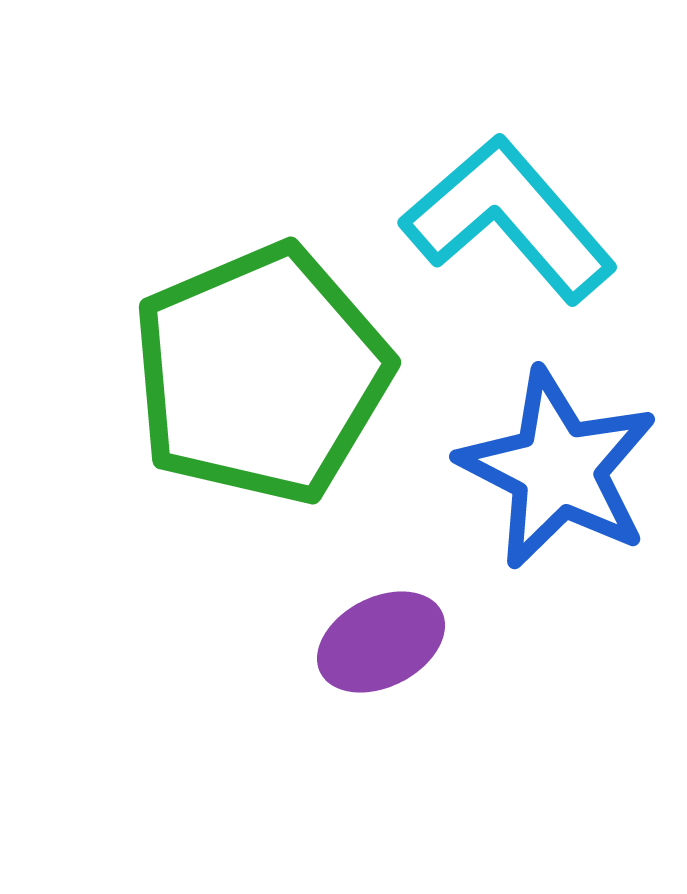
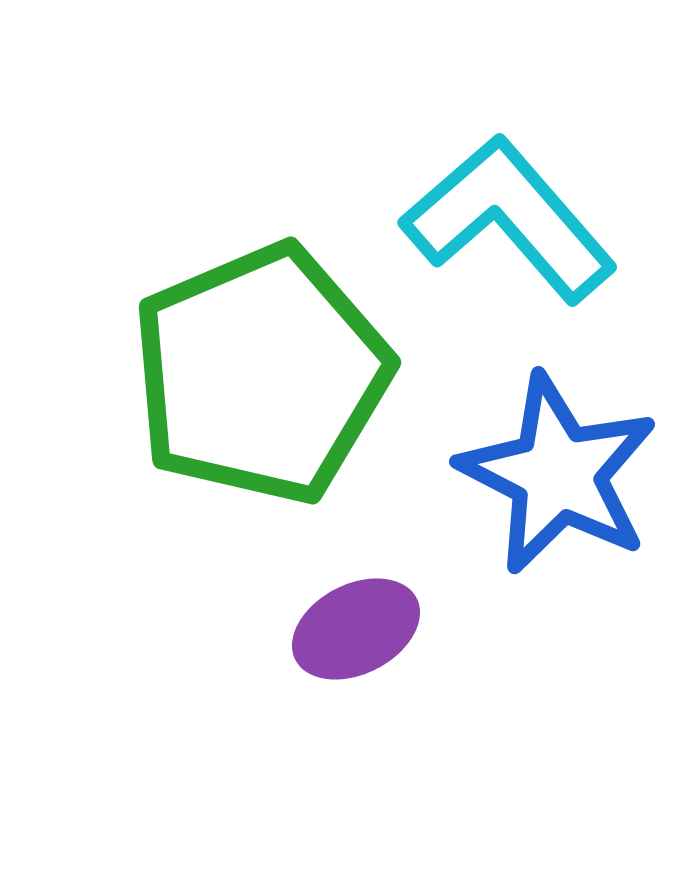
blue star: moved 5 px down
purple ellipse: moved 25 px left, 13 px up
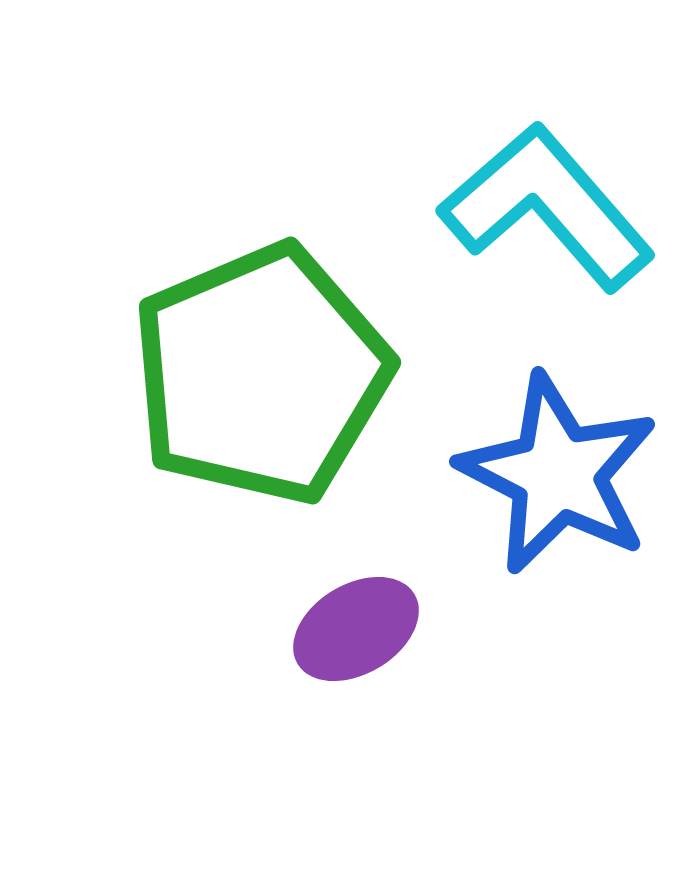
cyan L-shape: moved 38 px right, 12 px up
purple ellipse: rotated 4 degrees counterclockwise
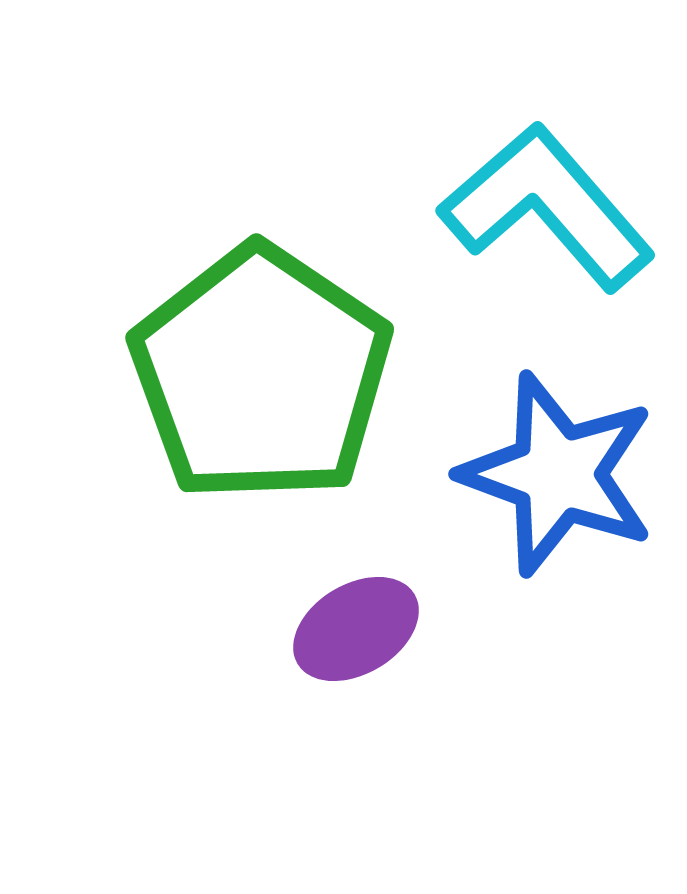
green pentagon: rotated 15 degrees counterclockwise
blue star: rotated 7 degrees counterclockwise
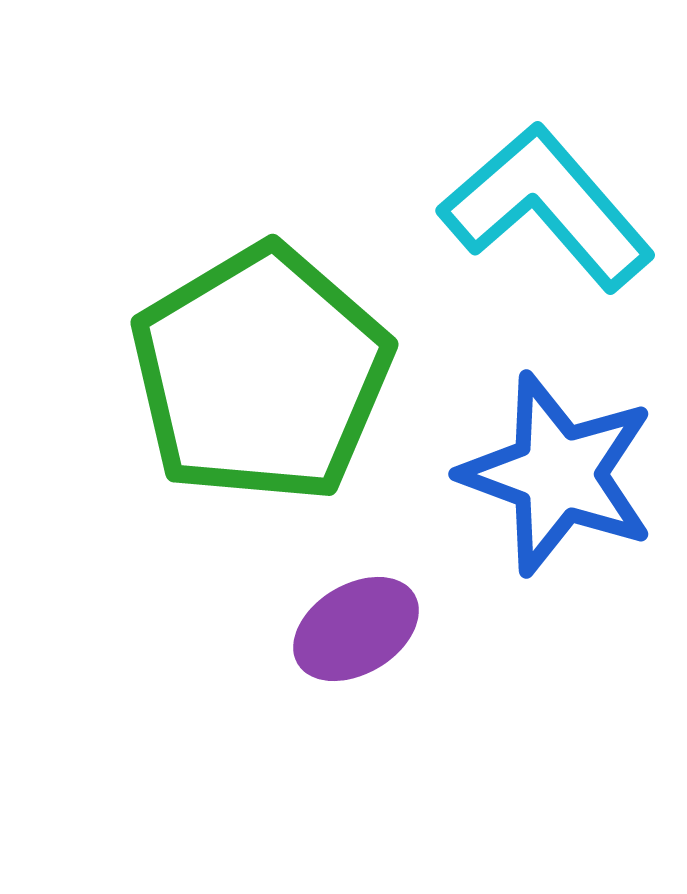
green pentagon: rotated 7 degrees clockwise
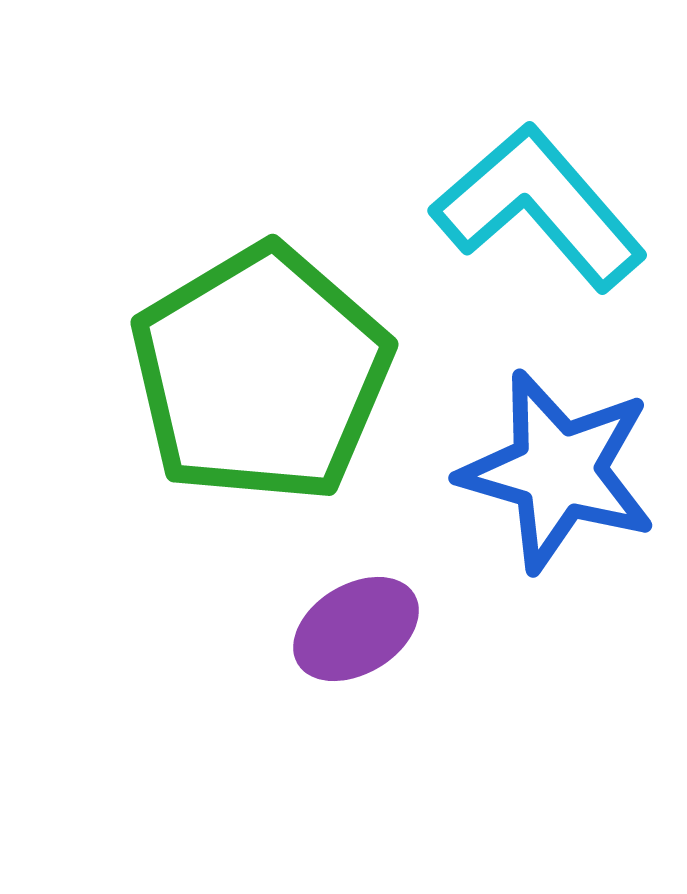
cyan L-shape: moved 8 px left
blue star: moved 3 px up; rotated 4 degrees counterclockwise
